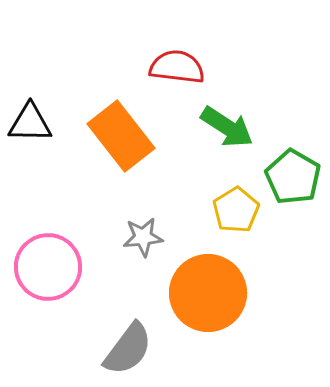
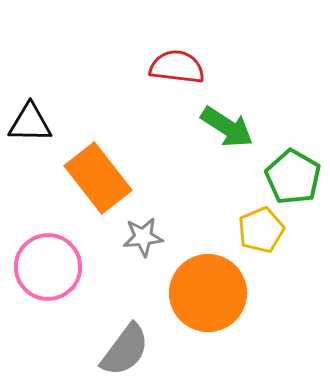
orange rectangle: moved 23 px left, 42 px down
yellow pentagon: moved 25 px right, 20 px down; rotated 9 degrees clockwise
gray semicircle: moved 3 px left, 1 px down
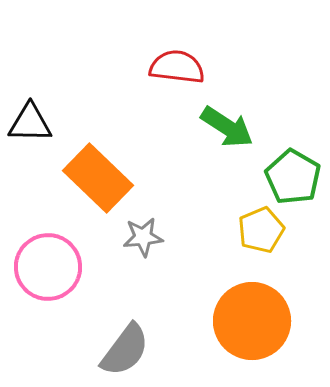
orange rectangle: rotated 8 degrees counterclockwise
orange circle: moved 44 px right, 28 px down
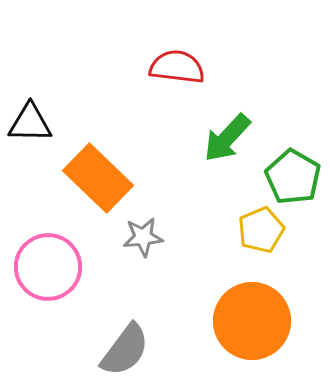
green arrow: moved 11 px down; rotated 100 degrees clockwise
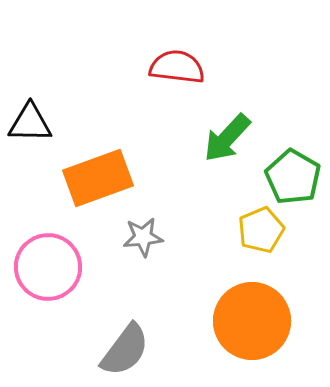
orange rectangle: rotated 64 degrees counterclockwise
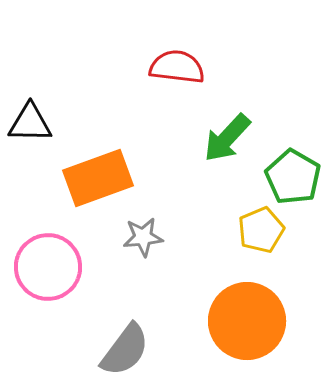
orange circle: moved 5 px left
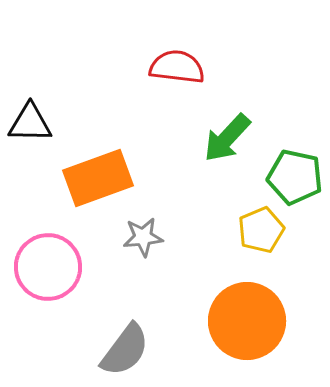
green pentagon: moved 2 px right; rotated 18 degrees counterclockwise
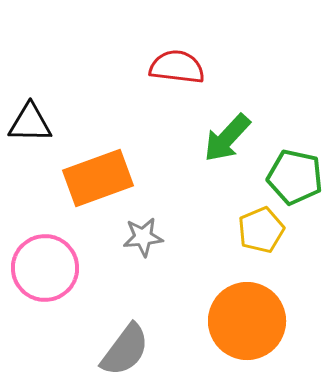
pink circle: moved 3 px left, 1 px down
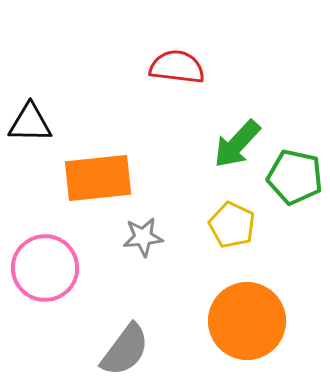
green arrow: moved 10 px right, 6 px down
orange rectangle: rotated 14 degrees clockwise
yellow pentagon: moved 29 px left, 5 px up; rotated 24 degrees counterclockwise
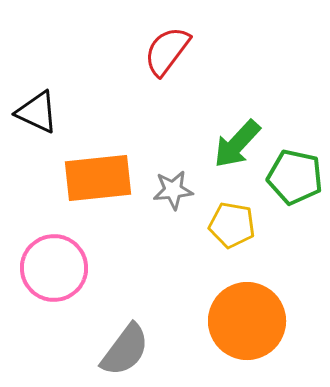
red semicircle: moved 10 px left, 16 px up; rotated 60 degrees counterclockwise
black triangle: moved 7 px right, 11 px up; rotated 24 degrees clockwise
yellow pentagon: rotated 15 degrees counterclockwise
gray star: moved 30 px right, 47 px up
pink circle: moved 9 px right
